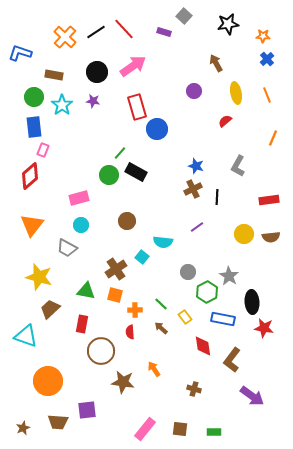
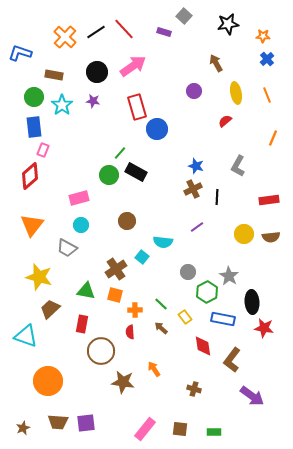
purple square at (87, 410): moved 1 px left, 13 px down
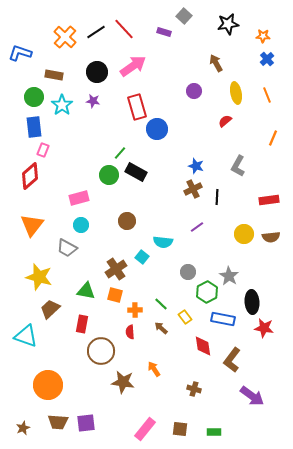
orange circle at (48, 381): moved 4 px down
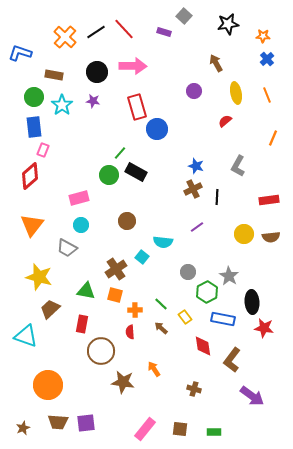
pink arrow at (133, 66): rotated 36 degrees clockwise
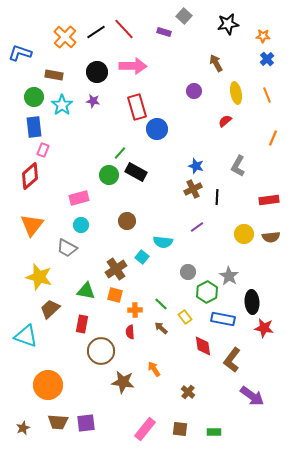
brown cross at (194, 389): moved 6 px left, 3 px down; rotated 24 degrees clockwise
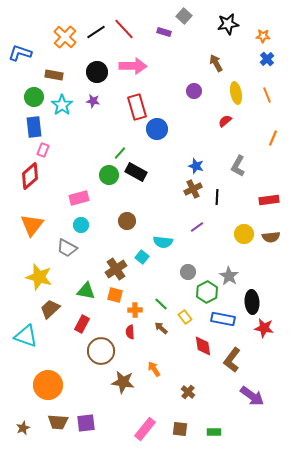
red rectangle at (82, 324): rotated 18 degrees clockwise
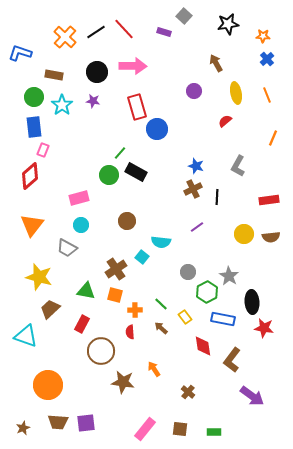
cyan semicircle at (163, 242): moved 2 px left
